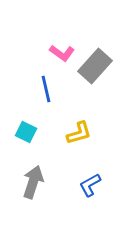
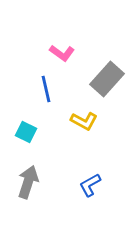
gray rectangle: moved 12 px right, 13 px down
yellow L-shape: moved 5 px right, 12 px up; rotated 44 degrees clockwise
gray arrow: moved 5 px left
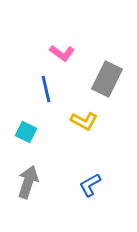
gray rectangle: rotated 16 degrees counterclockwise
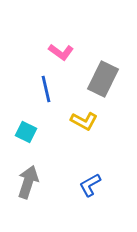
pink L-shape: moved 1 px left, 1 px up
gray rectangle: moved 4 px left
